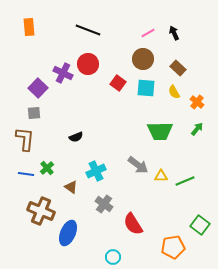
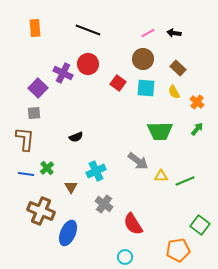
orange rectangle: moved 6 px right, 1 px down
black arrow: rotated 56 degrees counterclockwise
gray arrow: moved 4 px up
brown triangle: rotated 24 degrees clockwise
orange pentagon: moved 5 px right, 3 px down
cyan circle: moved 12 px right
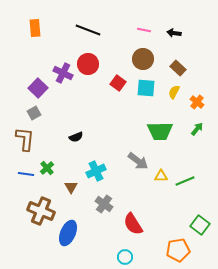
pink line: moved 4 px left, 3 px up; rotated 40 degrees clockwise
yellow semicircle: rotated 56 degrees clockwise
gray square: rotated 24 degrees counterclockwise
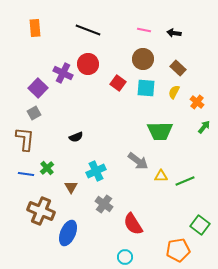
green arrow: moved 7 px right, 2 px up
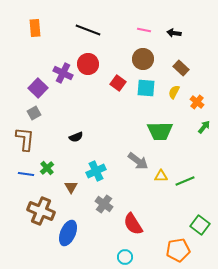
brown rectangle: moved 3 px right
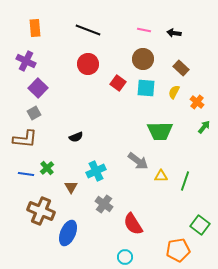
purple cross: moved 37 px left, 12 px up
brown L-shape: rotated 90 degrees clockwise
green line: rotated 48 degrees counterclockwise
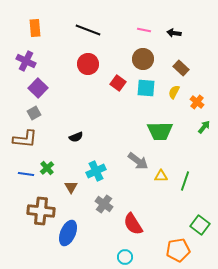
brown cross: rotated 16 degrees counterclockwise
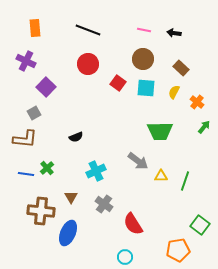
purple square: moved 8 px right, 1 px up
brown triangle: moved 10 px down
